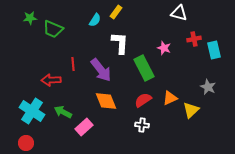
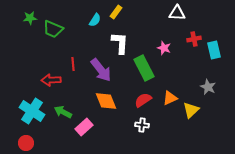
white triangle: moved 2 px left; rotated 12 degrees counterclockwise
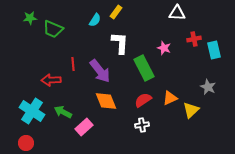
purple arrow: moved 1 px left, 1 px down
white cross: rotated 16 degrees counterclockwise
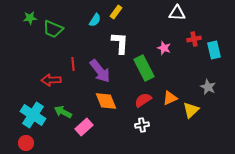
cyan cross: moved 1 px right, 4 px down
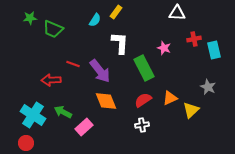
red line: rotated 64 degrees counterclockwise
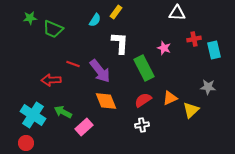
gray star: rotated 21 degrees counterclockwise
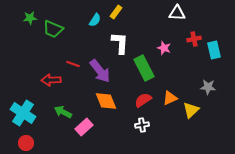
cyan cross: moved 10 px left, 2 px up
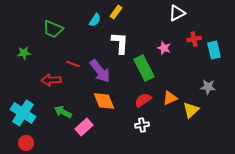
white triangle: rotated 30 degrees counterclockwise
green star: moved 6 px left, 35 px down
orange diamond: moved 2 px left
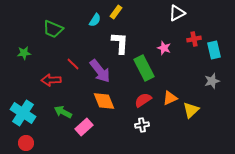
red line: rotated 24 degrees clockwise
gray star: moved 4 px right, 6 px up; rotated 21 degrees counterclockwise
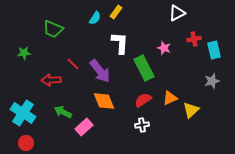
cyan semicircle: moved 2 px up
